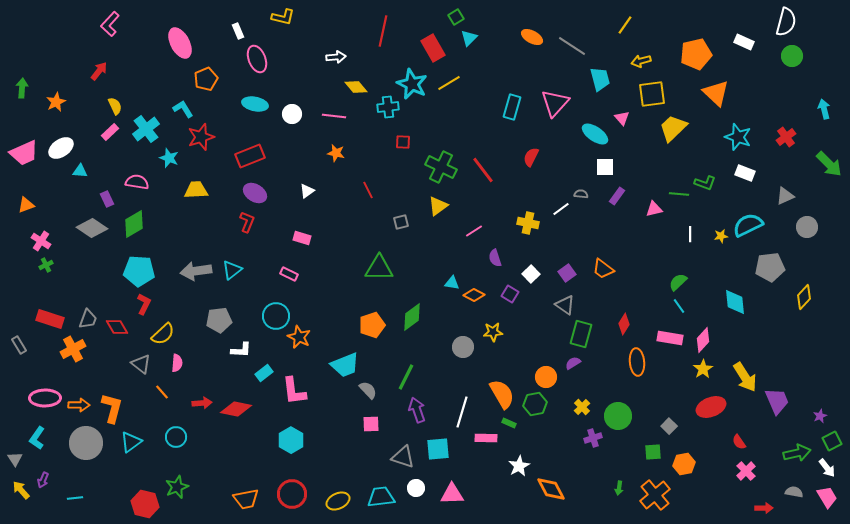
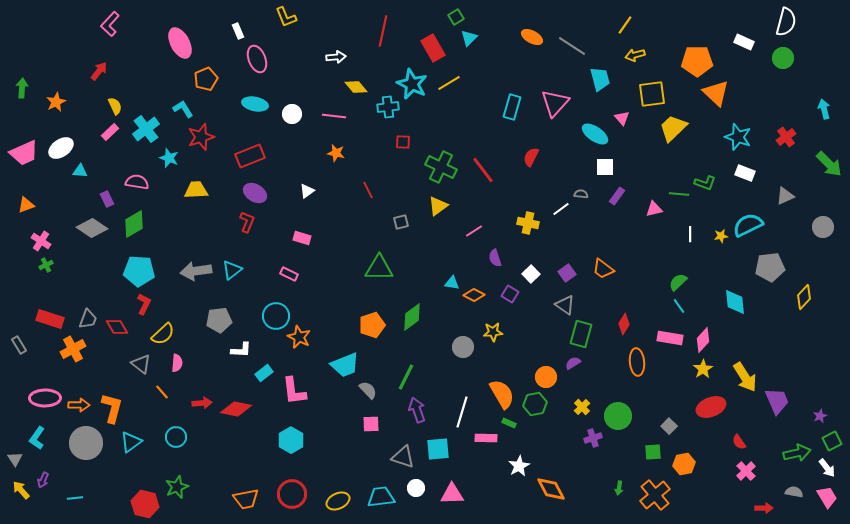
yellow L-shape at (283, 17): moved 3 px right; rotated 55 degrees clockwise
orange pentagon at (696, 54): moved 1 px right, 7 px down; rotated 12 degrees clockwise
green circle at (792, 56): moved 9 px left, 2 px down
yellow arrow at (641, 61): moved 6 px left, 6 px up
gray circle at (807, 227): moved 16 px right
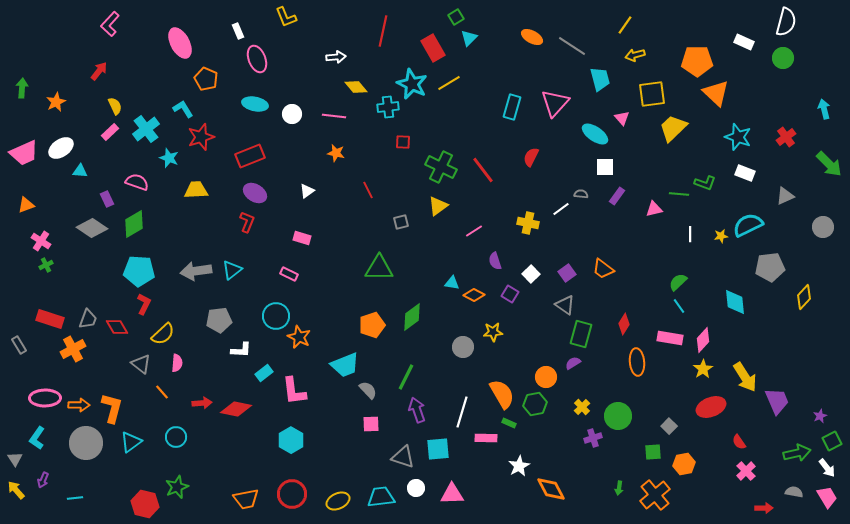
orange pentagon at (206, 79): rotated 25 degrees counterclockwise
pink semicircle at (137, 182): rotated 10 degrees clockwise
purple semicircle at (495, 258): moved 3 px down
yellow arrow at (21, 490): moved 5 px left
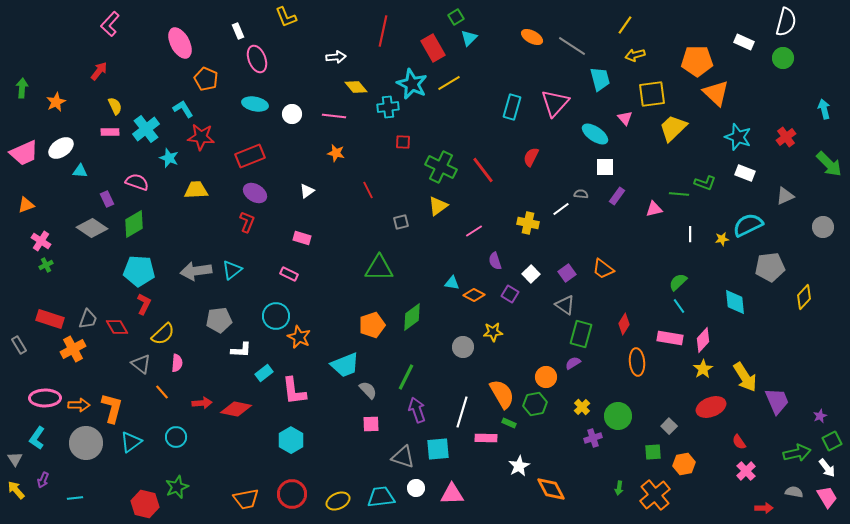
pink triangle at (622, 118): moved 3 px right
pink rectangle at (110, 132): rotated 42 degrees clockwise
red star at (201, 137): rotated 24 degrees clockwise
yellow star at (721, 236): moved 1 px right, 3 px down
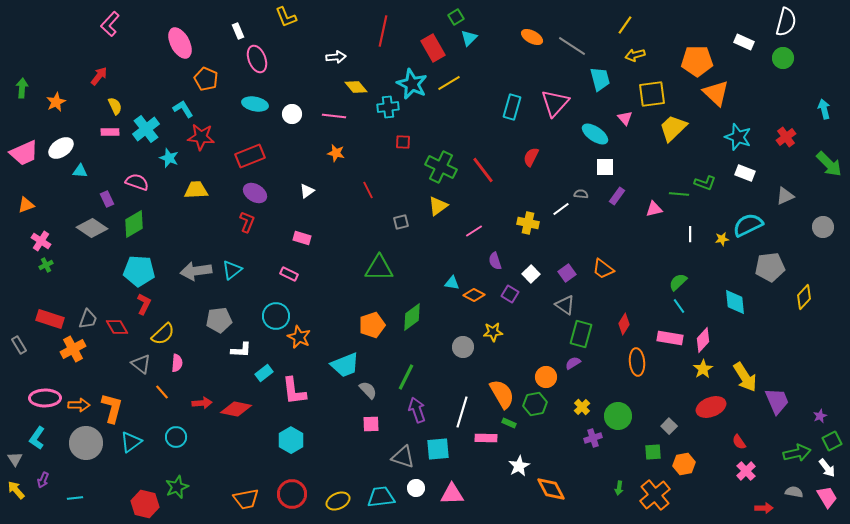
red arrow at (99, 71): moved 5 px down
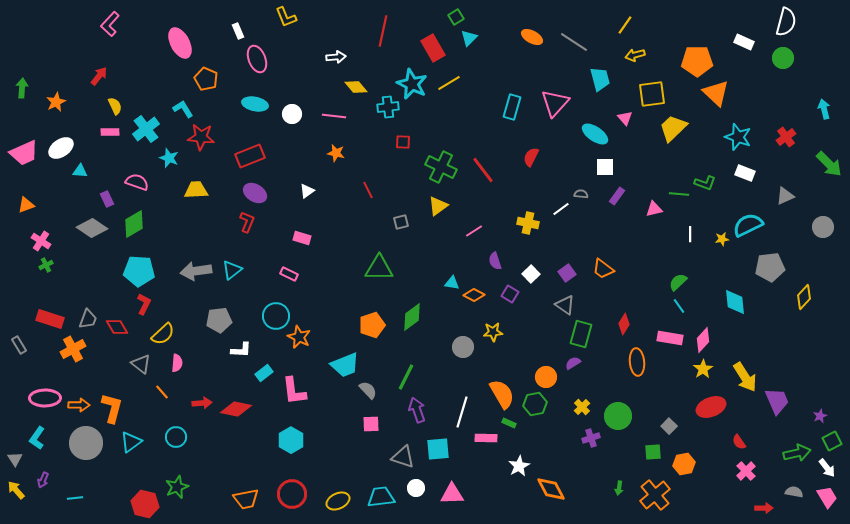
gray line at (572, 46): moved 2 px right, 4 px up
purple cross at (593, 438): moved 2 px left
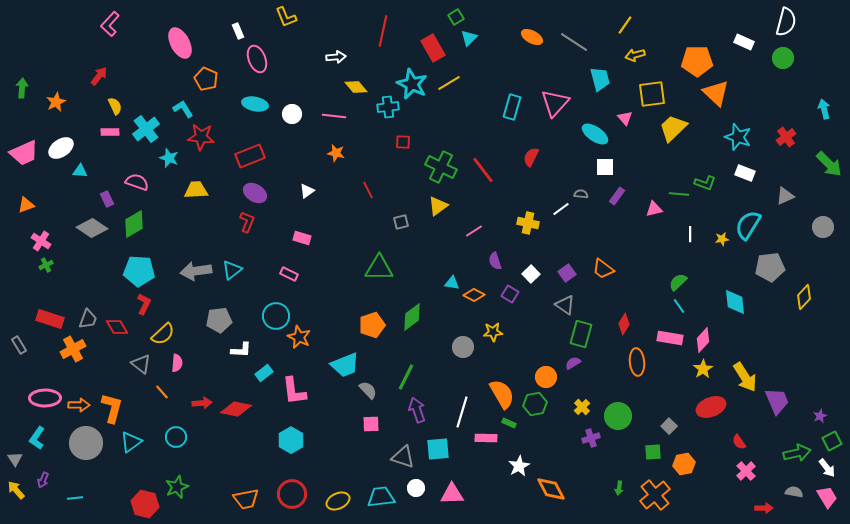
cyan semicircle at (748, 225): rotated 32 degrees counterclockwise
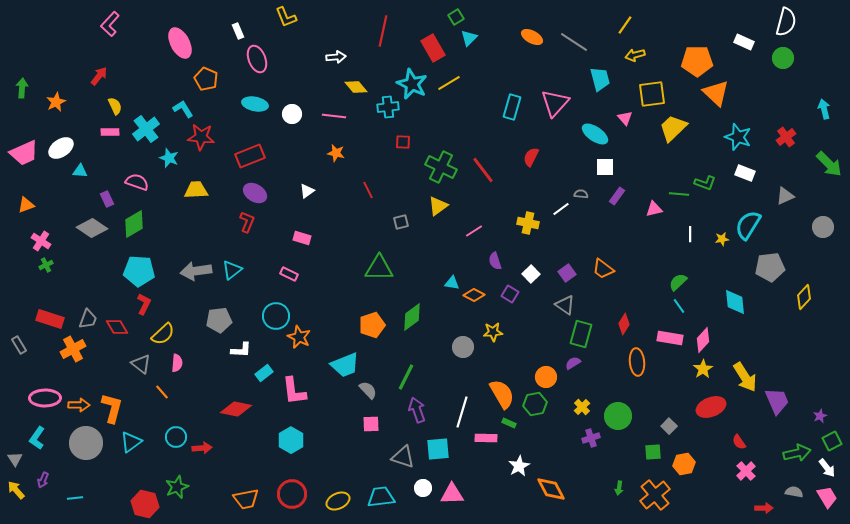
red arrow at (202, 403): moved 45 px down
white circle at (416, 488): moved 7 px right
